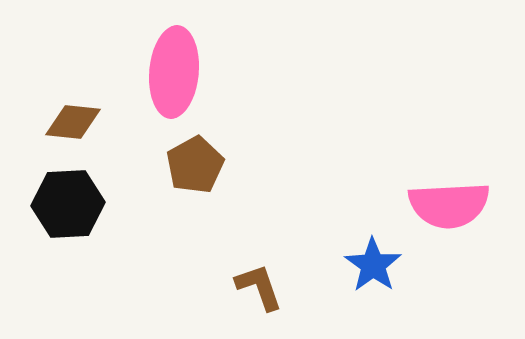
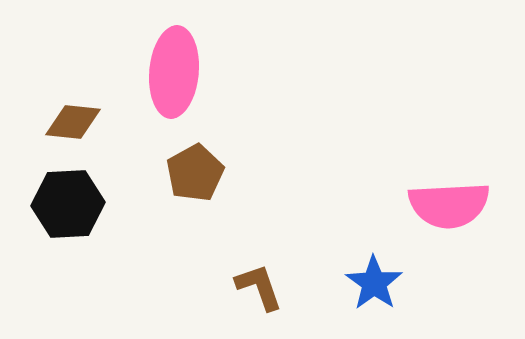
brown pentagon: moved 8 px down
blue star: moved 1 px right, 18 px down
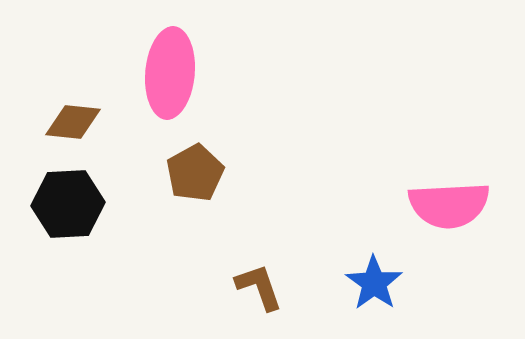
pink ellipse: moved 4 px left, 1 px down
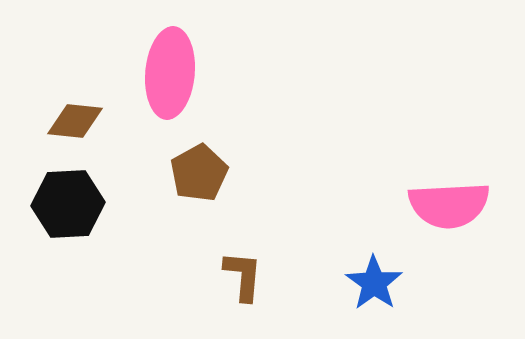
brown diamond: moved 2 px right, 1 px up
brown pentagon: moved 4 px right
brown L-shape: moved 16 px left, 11 px up; rotated 24 degrees clockwise
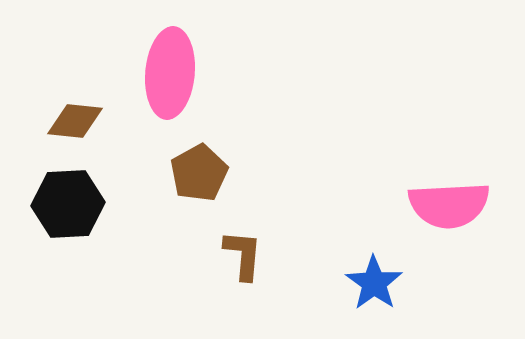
brown L-shape: moved 21 px up
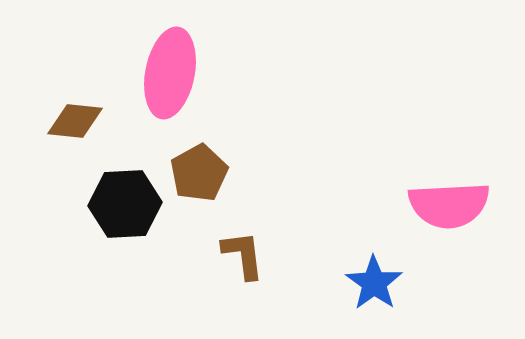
pink ellipse: rotated 6 degrees clockwise
black hexagon: moved 57 px right
brown L-shape: rotated 12 degrees counterclockwise
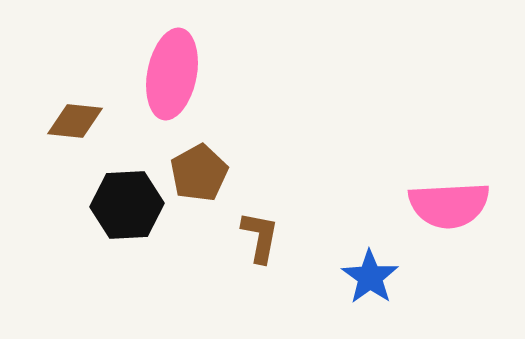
pink ellipse: moved 2 px right, 1 px down
black hexagon: moved 2 px right, 1 px down
brown L-shape: moved 17 px right, 18 px up; rotated 18 degrees clockwise
blue star: moved 4 px left, 6 px up
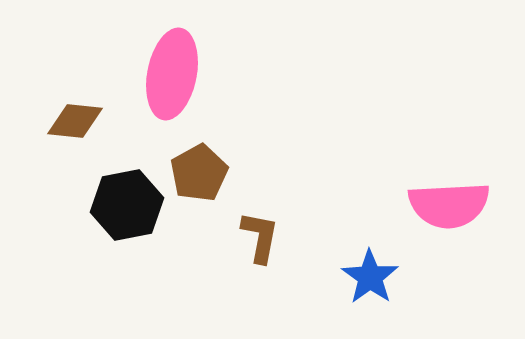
black hexagon: rotated 8 degrees counterclockwise
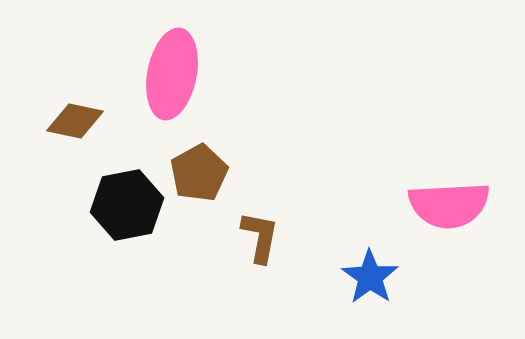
brown diamond: rotated 6 degrees clockwise
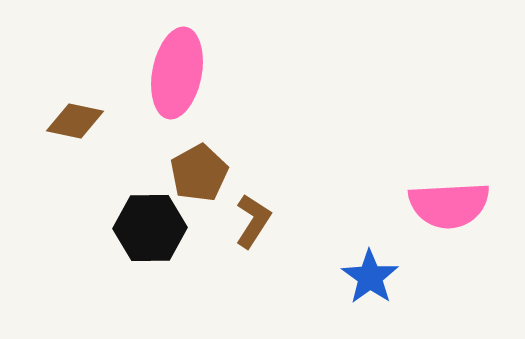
pink ellipse: moved 5 px right, 1 px up
black hexagon: moved 23 px right, 23 px down; rotated 10 degrees clockwise
brown L-shape: moved 7 px left, 16 px up; rotated 22 degrees clockwise
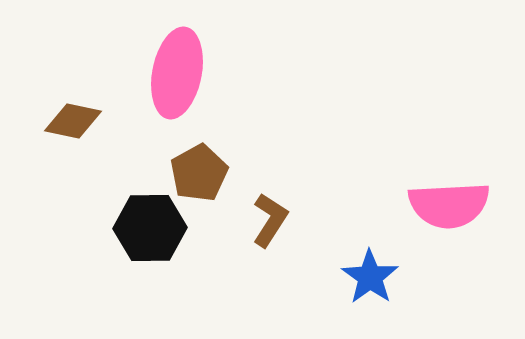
brown diamond: moved 2 px left
brown L-shape: moved 17 px right, 1 px up
